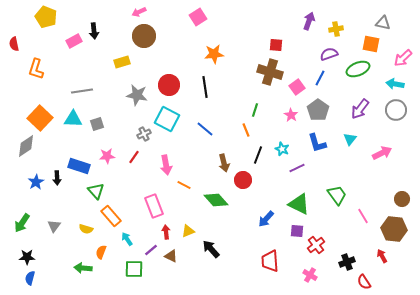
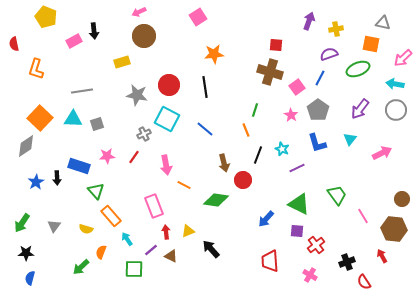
green diamond at (216, 200): rotated 40 degrees counterclockwise
black star at (27, 257): moved 1 px left, 4 px up
green arrow at (83, 268): moved 2 px left, 1 px up; rotated 48 degrees counterclockwise
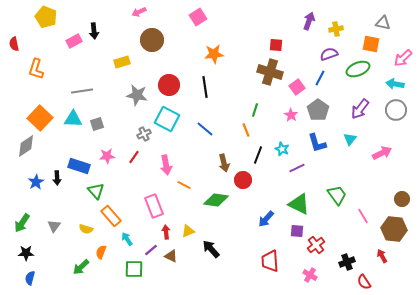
brown circle at (144, 36): moved 8 px right, 4 px down
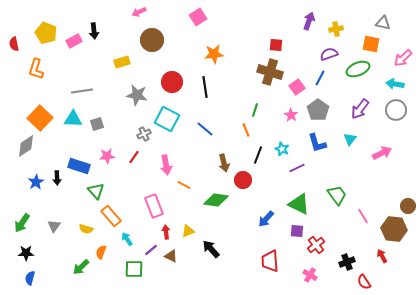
yellow pentagon at (46, 17): moved 16 px down
red circle at (169, 85): moved 3 px right, 3 px up
brown circle at (402, 199): moved 6 px right, 7 px down
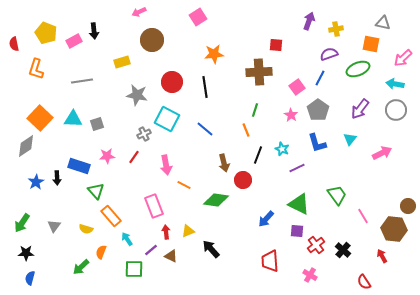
brown cross at (270, 72): moved 11 px left; rotated 20 degrees counterclockwise
gray line at (82, 91): moved 10 px up
black cross at (347, 262): moved 4 px left, 12 px up; rotated 28 degrees counterclockwise
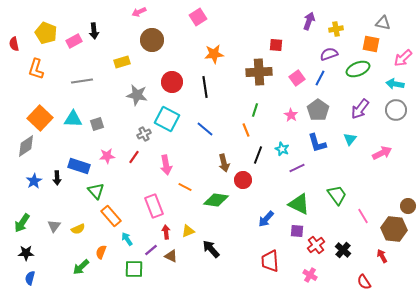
pink square at (297, 87): moved 9 px up
blue star at (36, 182): moved 2 px left, 1 px up
orange line at (184, 185): moved 1 px right, 2 px down
yellow semicircle at (86, 229): moved 8 px left; rotated 40 degrees counterclockwise
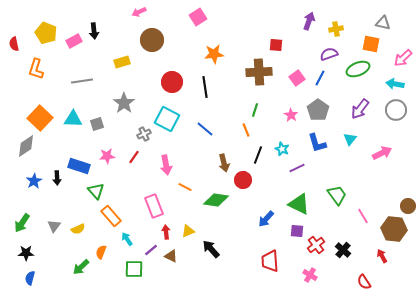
gray star at (137, 95): moved 13 px left, 8 px down; rotated 25 degrees clockwise
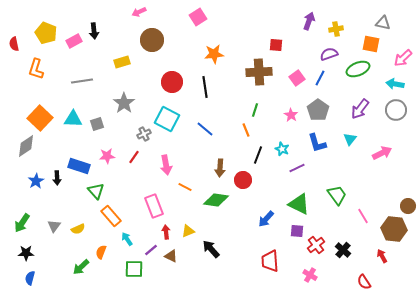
brown arrow at (224, 163): moved 4 px left, 5 px down; rotated 18 degrees clockwise
blue star at (34, 181): moved 2 px right
